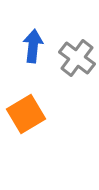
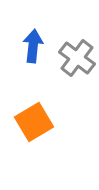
orange square: moved 8 px right, 8 px down
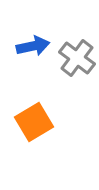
blue arrow: rotated 72 degrees clockwise
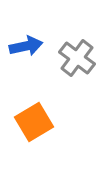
blue arrow: moved 7 px left
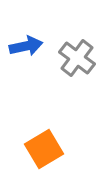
orange square: moved 10 px right, 27 px down
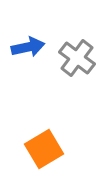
blue arrow: moved 2 px right, 1 px down
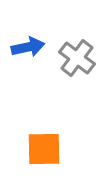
orange square: rotated 30 degrees clockwise
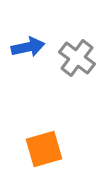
orange square: rotated 15 degrees counterclockwise
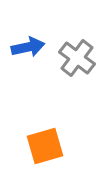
orange square: moved 1 px right, 3 px up
